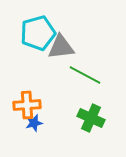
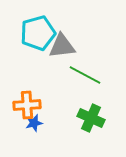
gray triangle: moved 1 px right, 1 px up
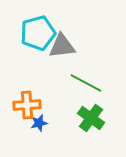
green line: moved 1 px right, 8 px down
green cross: rotated 12 degrees clockwise
blue star: moved 5 px right
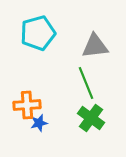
gray triangle: moved 33 px right
green line: rotated 40 degrees clockwise
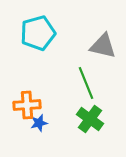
gray triangle: moved 8 px right; rotated 20 degrees clockwise
green cross: moved 1 px left, 1 px down
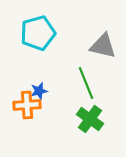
blue star: moved 32 px up
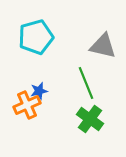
cyan pentagon: moved 2 px left, 4 px down
orange cross: rotated 20 degrees counterclockwise
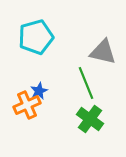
gray triangle: moved 6 px down
blue star: rotated 12 degrees counterclockwise
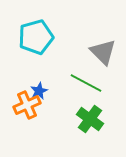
gray triangle: rotated 32 degrees clockwise
green line: rotated 40 degrees counterclockwise
